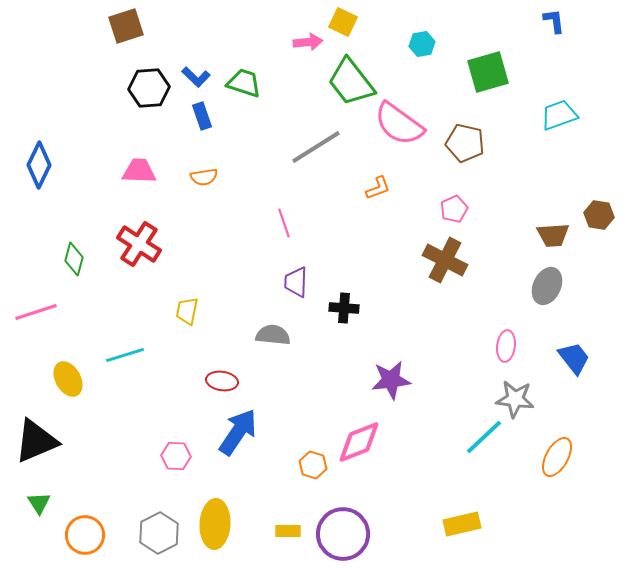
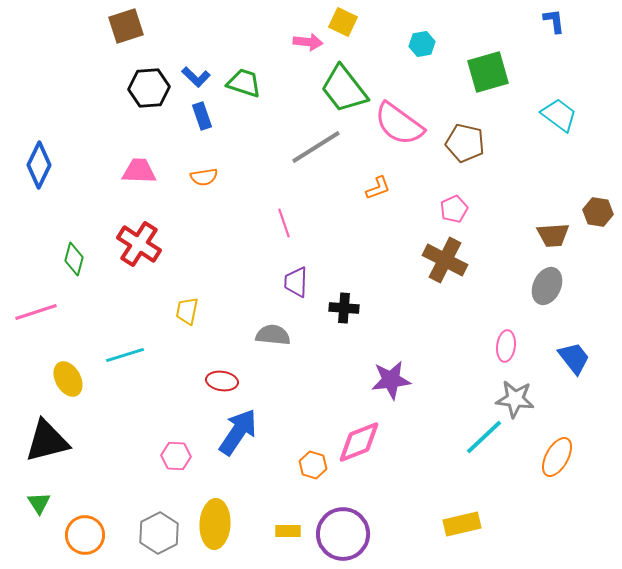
pink arrow at (308, 42): rotated 12 degrees clockwise
green trapezoid at (351, 82): moved 7 px left, 7 px down
cyan trapezoid at (559, 115): rotated 57 degrees clockwise
brown hexagon at (599, 215): moved 1 px left, 3 px up
black triangle at (36, 441): moved 11 px right; rotated 9 degrees clockwise
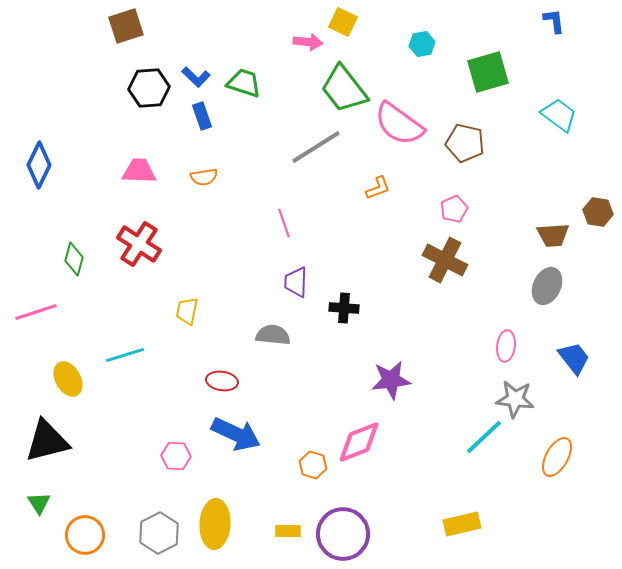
blue arrow at (238, 432): moved 2 px left, 2 px down; rotated 81 degrees clockwise
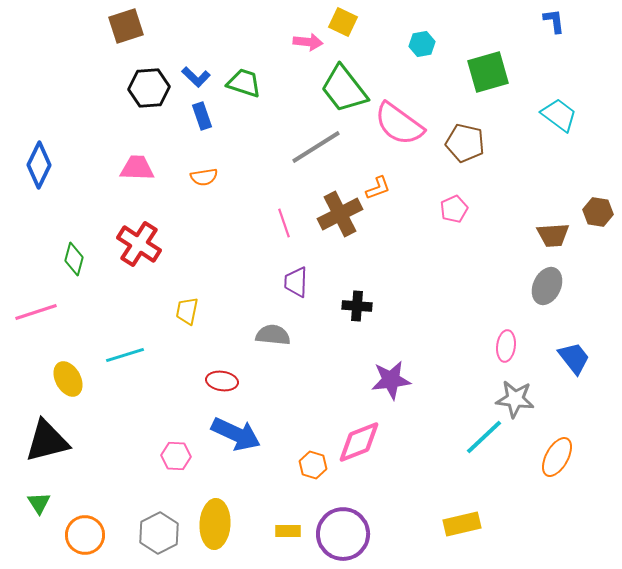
pink trapezoid at (139, 171): moved 2 px left, 3 px up
brown cross at (445, 260): moved 105 px left, 46 px up; rotated 36 degrees clockwise
black cross at (344, 308): moved 13 px right, 2 px up
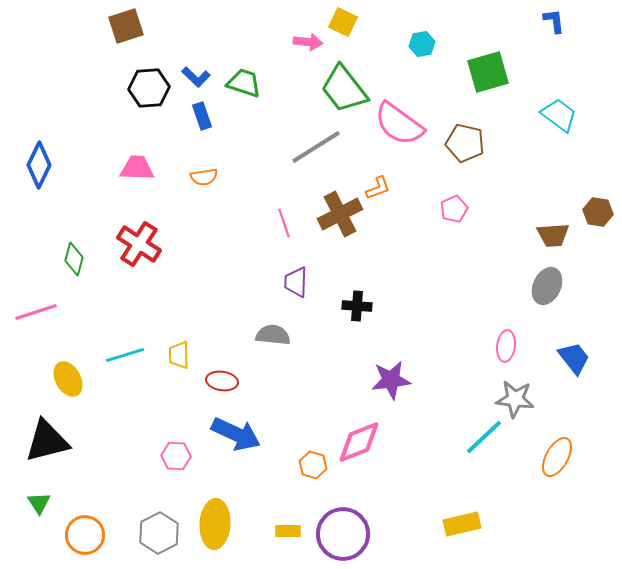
yellow trapezoid at (187, 311): moved 8 px left, 44 px down; rotated 12 degrees counterclockwise
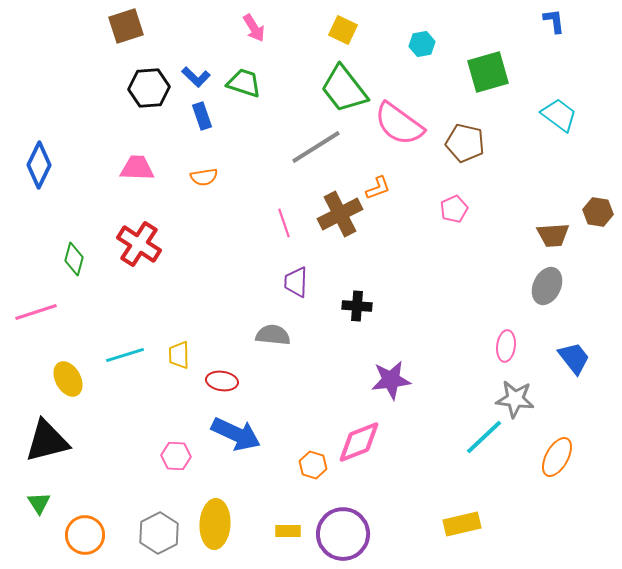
yellow square at (343, 22): moved 8 px down
pink arrow at (308, 42): moved 54 px left, 14 px up; rotated 52 degrees clockwise
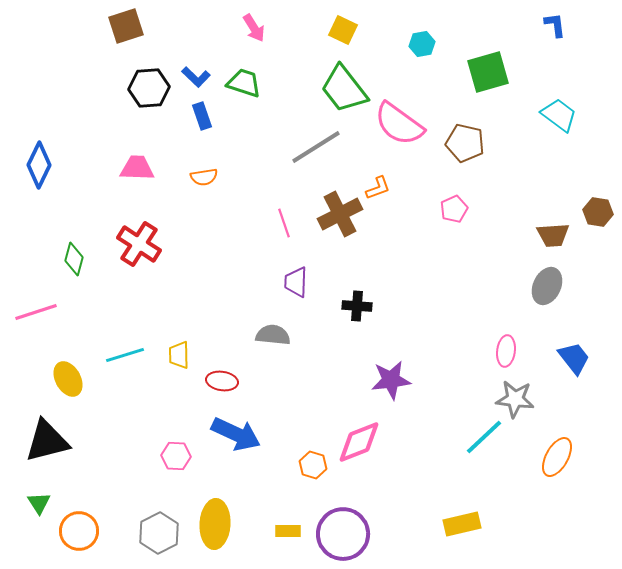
blue L-shape at (554, 21): moved 1 px right, 4 px down
pink ellipse at (506, 346): moved 5 px down
orange circle at (85, 535): moved 6 px left, 4 px up
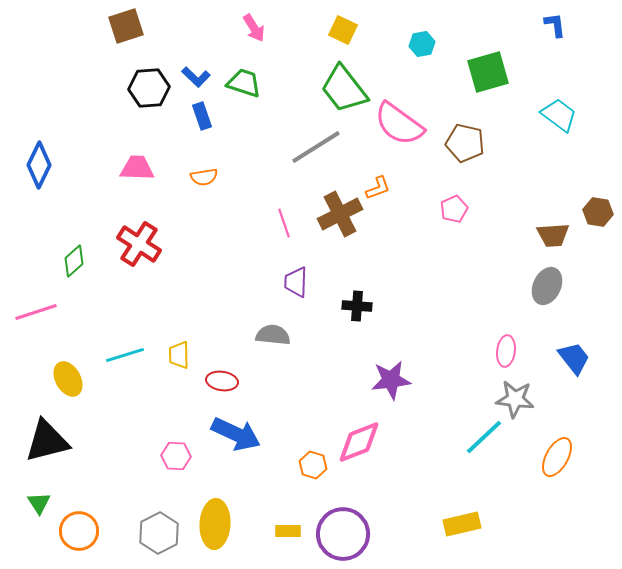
green diamond at (74, 259): moved 2 px down; rotated 32 degrees clockwise
